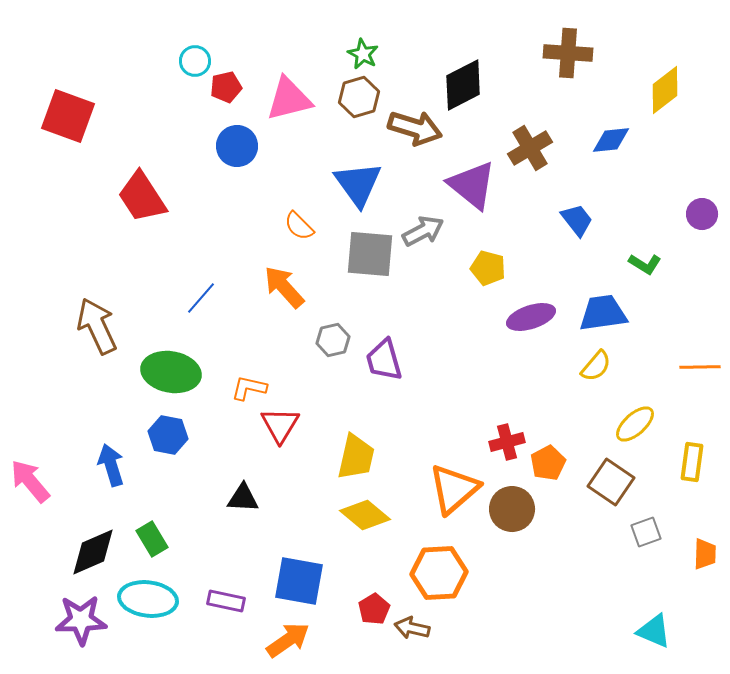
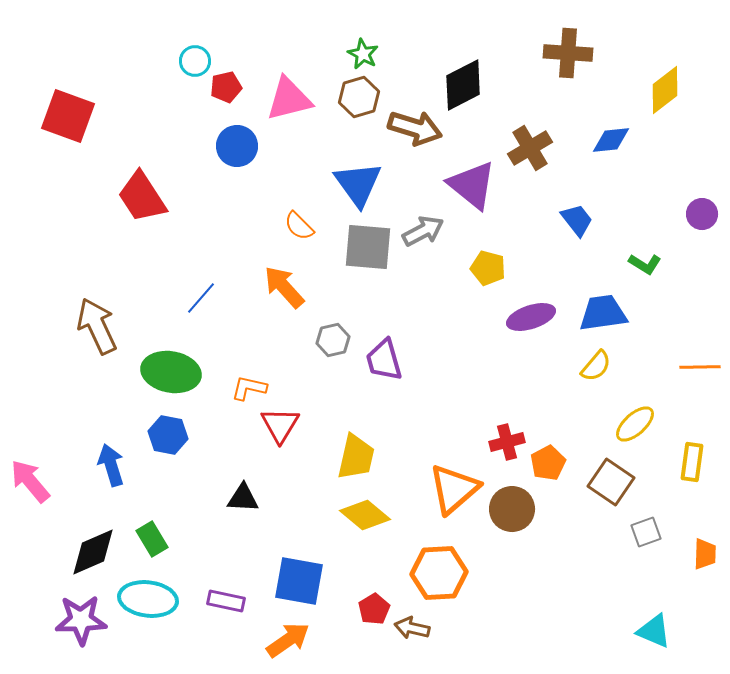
gray square at (370, 254): moved 2 px left, 7 px up
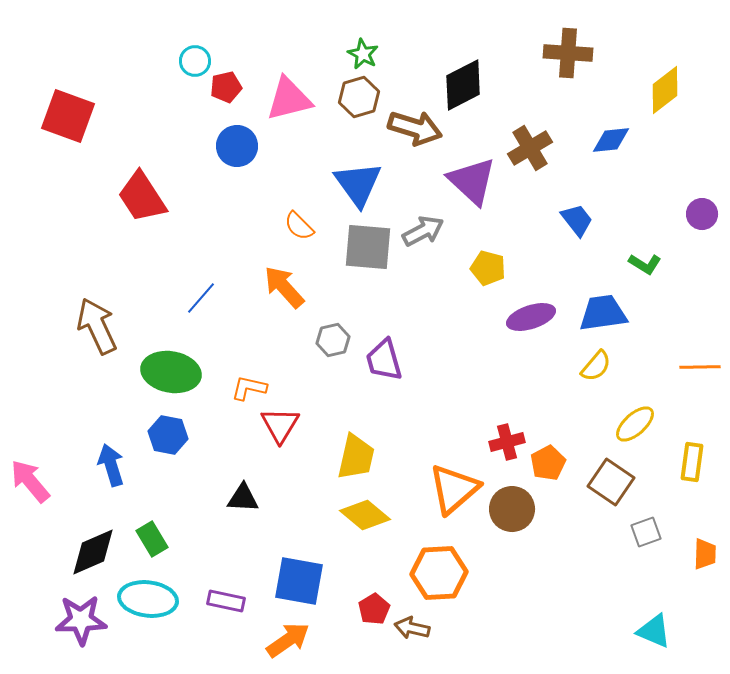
purple triangle at (472, 185): moved 4 px up; rotated 4 degrees clockwise
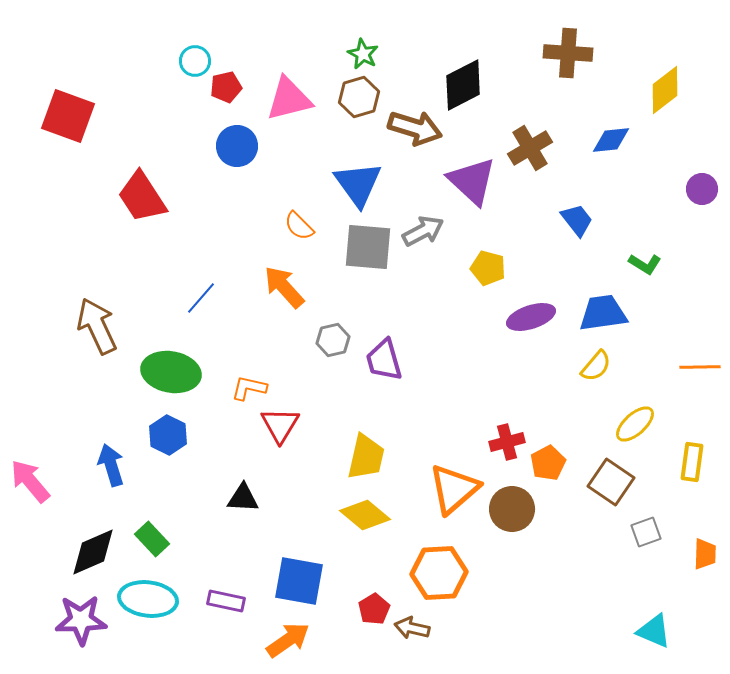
purple circle at (702, 214): moved 25 px up
blue hexagon at (168, 435): rotated 15 degrees clockwise
yellow trapezoid at (356, 457): moved 10 px right
green rectangle at (152, 539): rotated 12 degrees counterclockwise
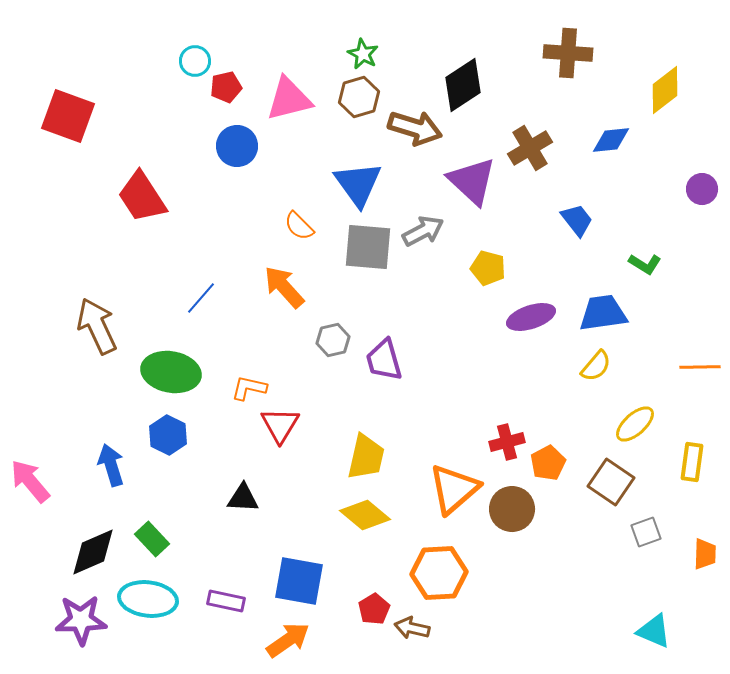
black diamond at (463, 85): rotated 6 degrees counterclockwise
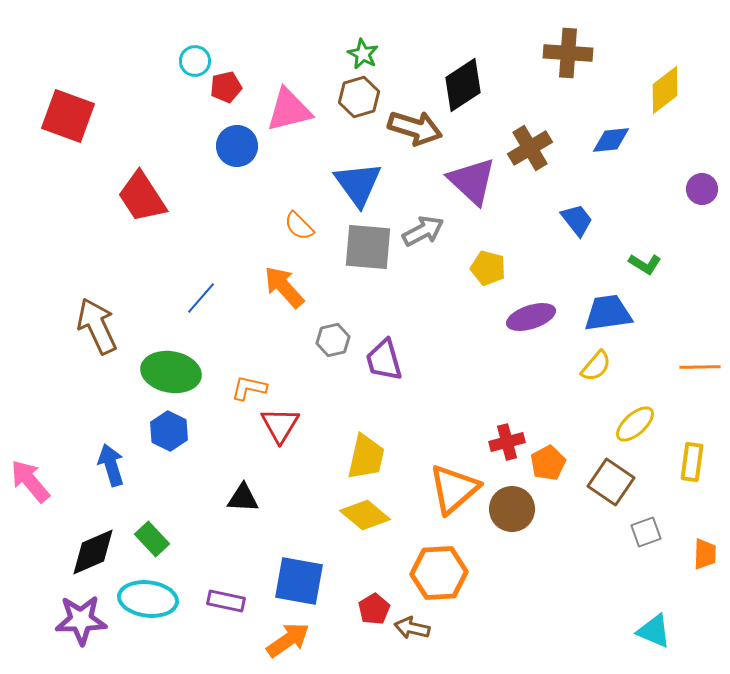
pink triangle at (289, 99): moved 11 px down
blue trapezoid at (603, 313): moved 5 px right
blue hexagon at (168, 435): moved 1 px right, 4 px up
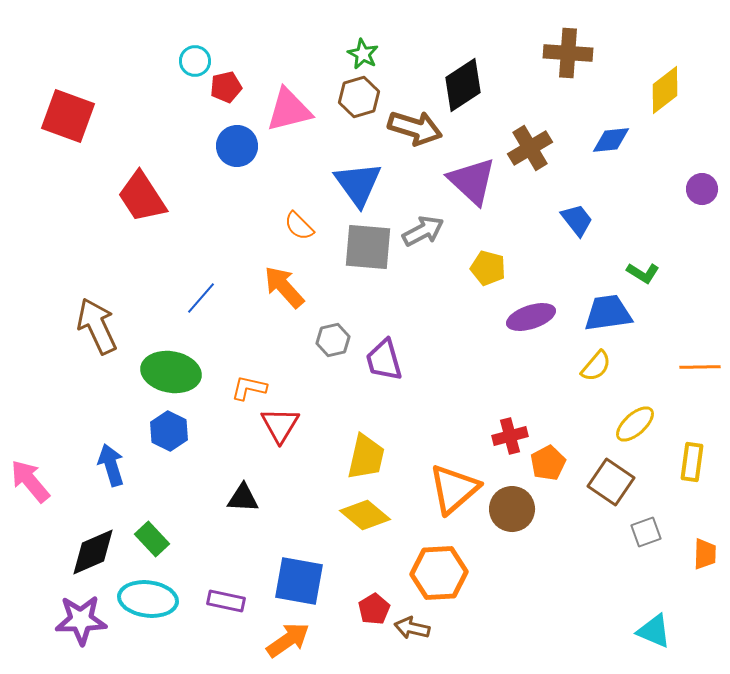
green L-shape at (645, 264): moved 2 px left, 9 px down
red cross at (507, 442): moved 3 px right, 6 px up
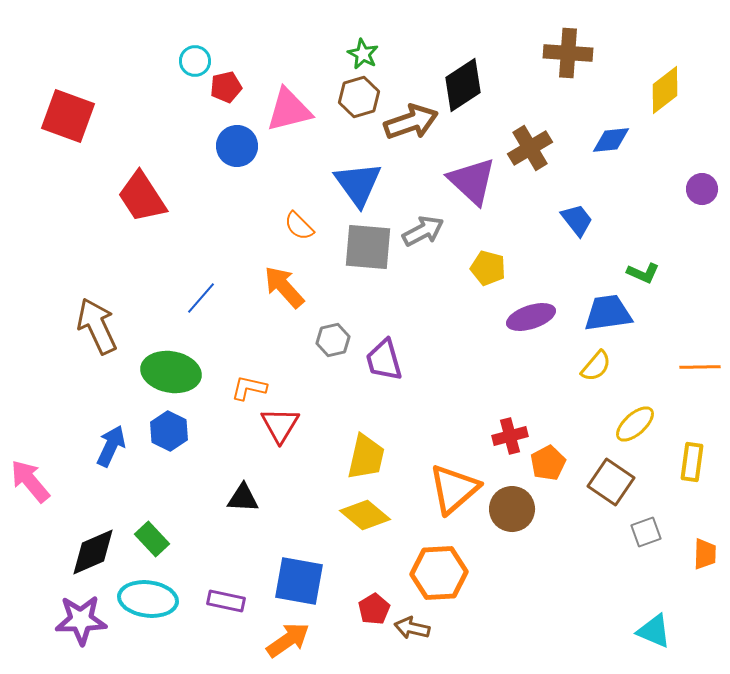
brown arrow at (415, 128): moved 4 px left, 6 px up; rotated 36 degrees counterclockwise
green L-shape at (643, 273): rotated 8 degrees counterclockwise
blue arrow at (111, 465): moved 19 px up; rotated 42 degrees clockwise
